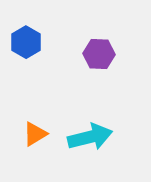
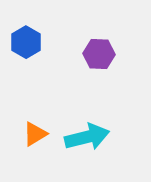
cyan arrow: moved 3 px left
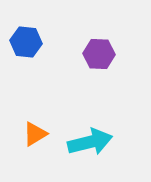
blue hexagon: rotated 24 degrees counterclockwise
cyan arrow: moved 3 px right, 5 px down
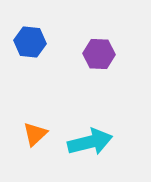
blue hexagon: moved 4 px right
orange triangle: rotated 12 degrees counterclockwise
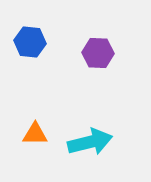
purple hexagon: moved 1 px left, 1 px up
orange triangle: rotated 44 degrees clockwise
